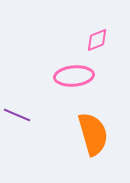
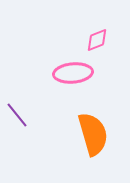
pink ellipse: moved 1 px left, 3 px up
purple line: rotated 28 degrees clockwise
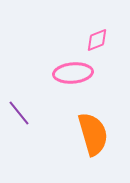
purple line: moved 2 px right, 2 px up
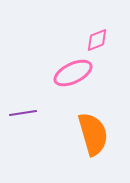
pink ellipse: rotated 21 degrees counterclockwise
purple line: moved 4 px right; rotated 60 degrees counterclockwise
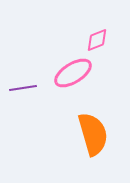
pink ellipse: rotated 6 degrees counterclockwise
purple line: moved 25 px up
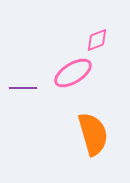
purple line: rotated 8 degrees clockwise
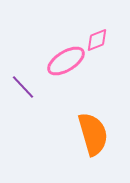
pink ellipse: moved 7 px left, 12 px up
purple line: moved 1 px up; rotated 48 degrees clockwise
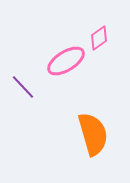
pink diamond: moved 2 px right, 2 px up; rotated 15 degrees counterclockwise
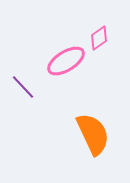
orange semicircle: rotated 9 degrees counterclockwise
